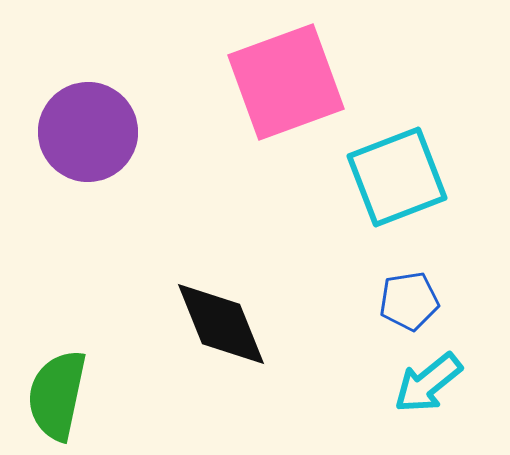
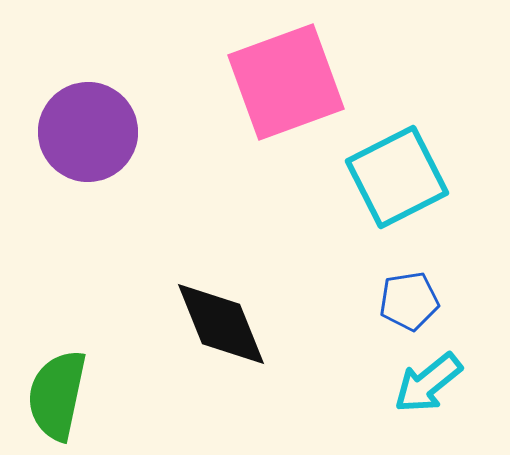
cyan square: rotated 6 degrees counterclockwise
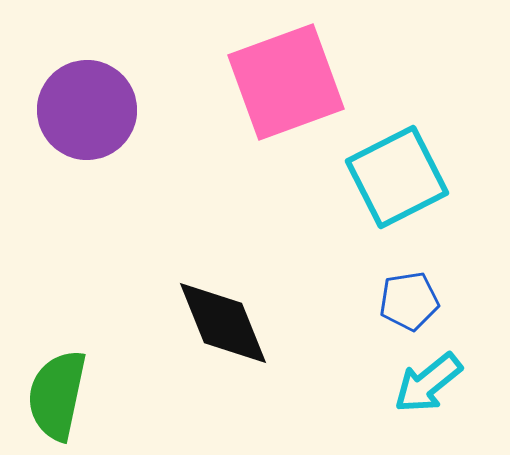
purple circle: moved 1 px left, 22 px up
black diamond: moved 2 px right, 1 px up
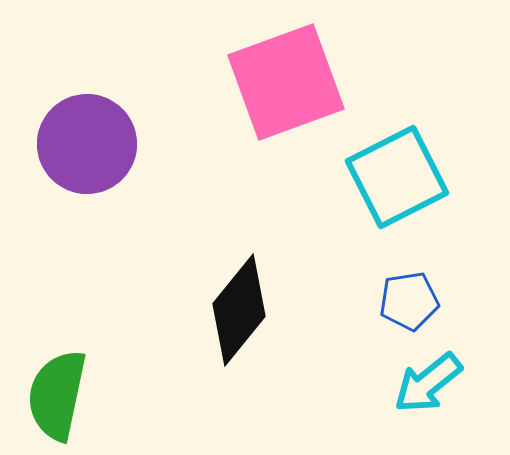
purple circle: moved 34 px down
black diamond: moved 16 px right, 13 px up; rotated 61 degrees clockwise
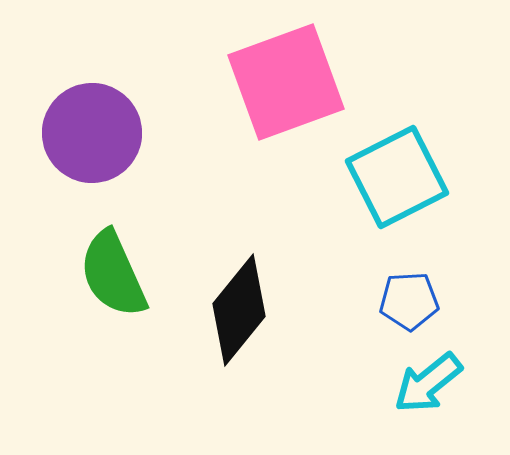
purple circle: moved 5 px right, 11 px up
blue pentagon: rotated 6 degrees clockwise
green semicircle: moved 56 px right, 121 px up; rotated 36 degrees counterclockwise
